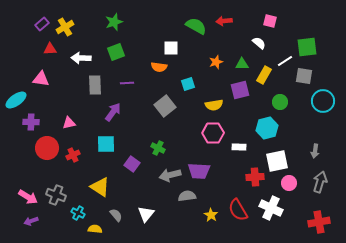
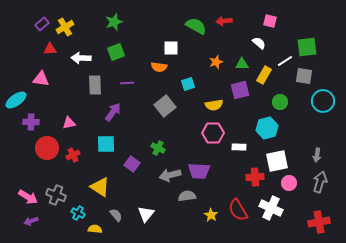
gray arrow at (315, 151): moved 2 px right, 4 px down
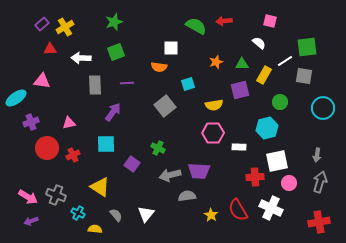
pink triangle at (41, 79): moved 1 px right, 2 px down
cyan ellipse at (16, 100): moved 2 px up
cyan circle at (323, 101): moved 7 px down
purple cross at (31, 122): rotated 21 degrees counterclockwise
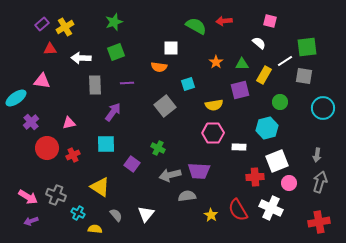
orange star at (216, 62): rotated 16 degrees counterclockwise
purple cross at (31, 122): rotated 21 degrees counterclockwise
white square at (277, 161): rotated 10 degrees counterclockwise
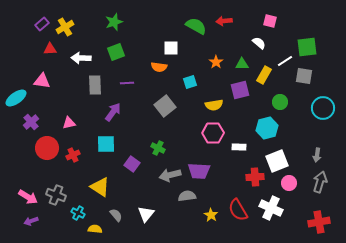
cyan square at (188, 84): moved 2 px right, 2 px up
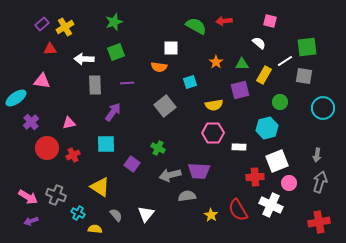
white arrow at (81, 58): moved 3 px right, 1 px down
white cross at (271, 208): moved 3 px up
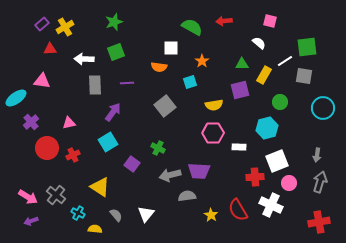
green semicircle at (196, 26): moved 4 px left, 1 px down
orange star at (216, 62): moved 14 px left, 1 px up
cyan square at (106, 144): moved 2 px right, 2 px up; rotated 30 degrees counterclockwise
gray cross at (56, 195): rotated 18 degrees clockwise
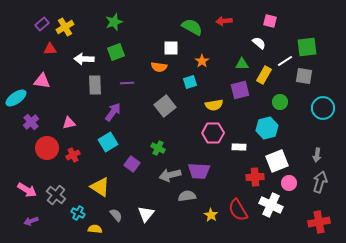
pink arrow at (28, 197): moved 1 px left, 7 px up
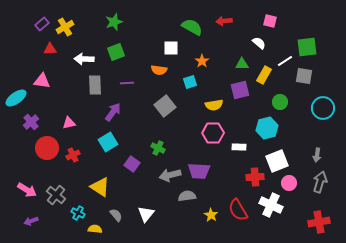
orange semicircle at (159, 67): moved 3 px down
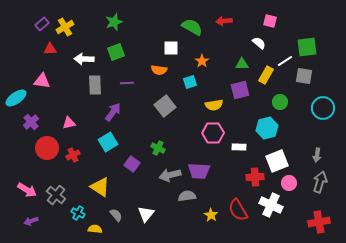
yellow rectangle at (264, 75): moved 2 px right
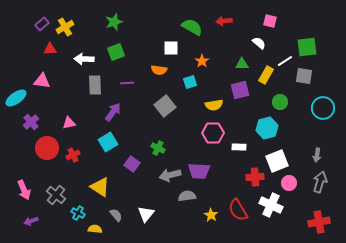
pink arrow at (27, 190): moved 3 px left; rotated 36 degrees clockwise
